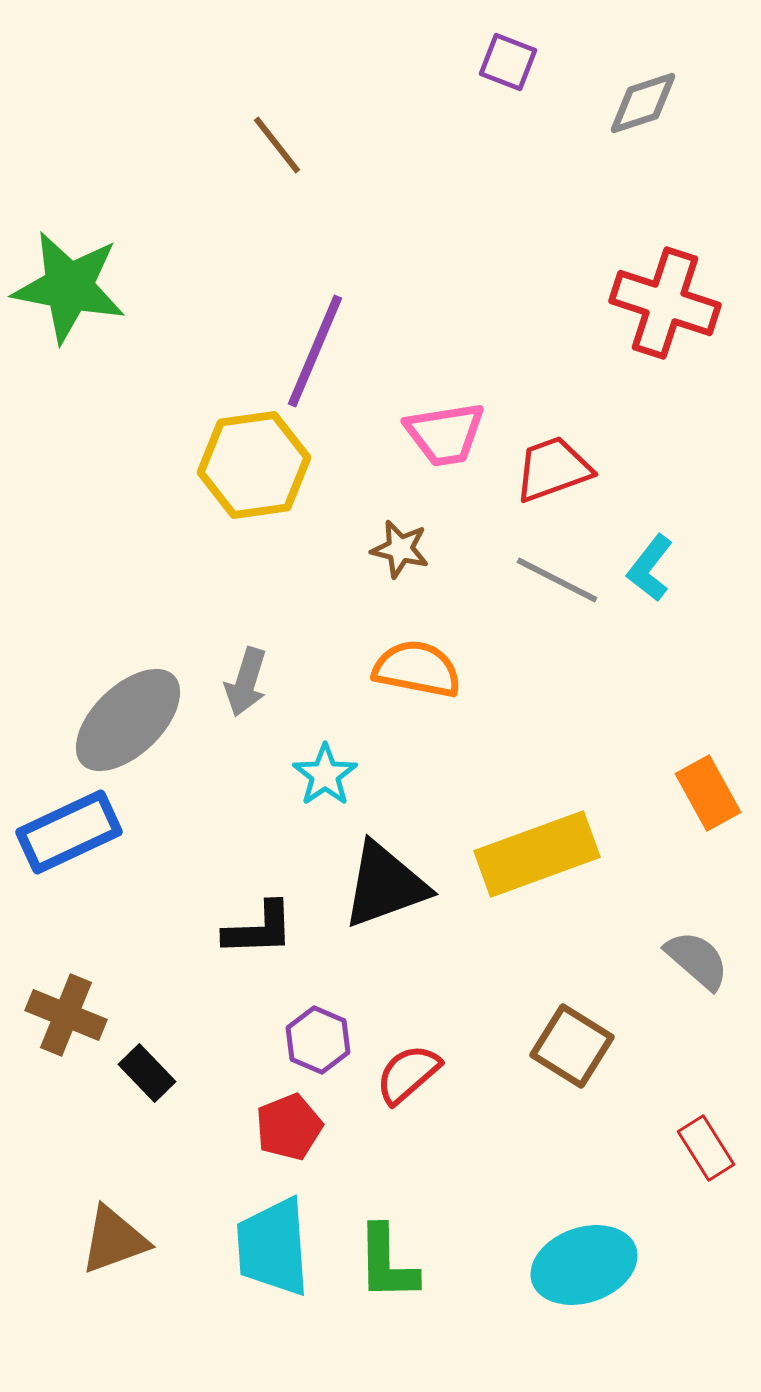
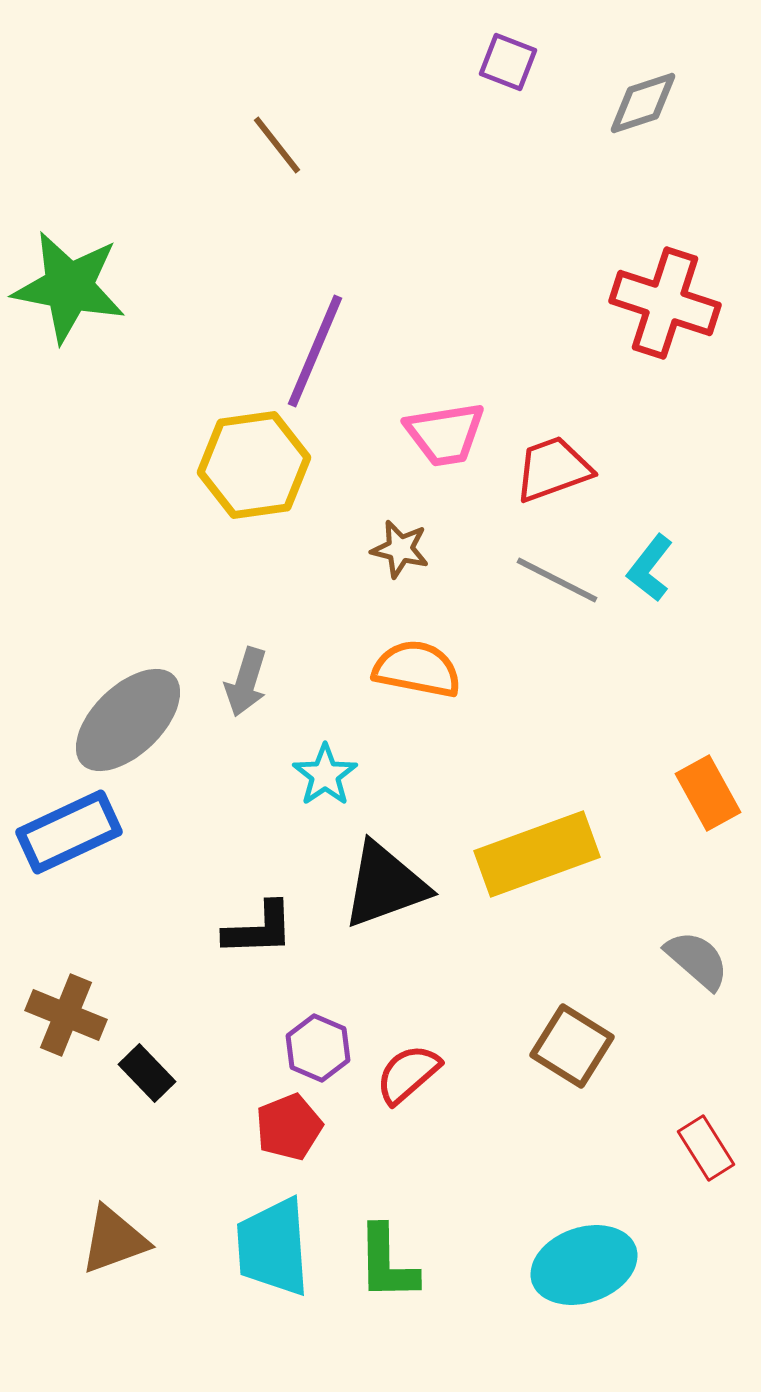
purple hexagon: moved 8 px down
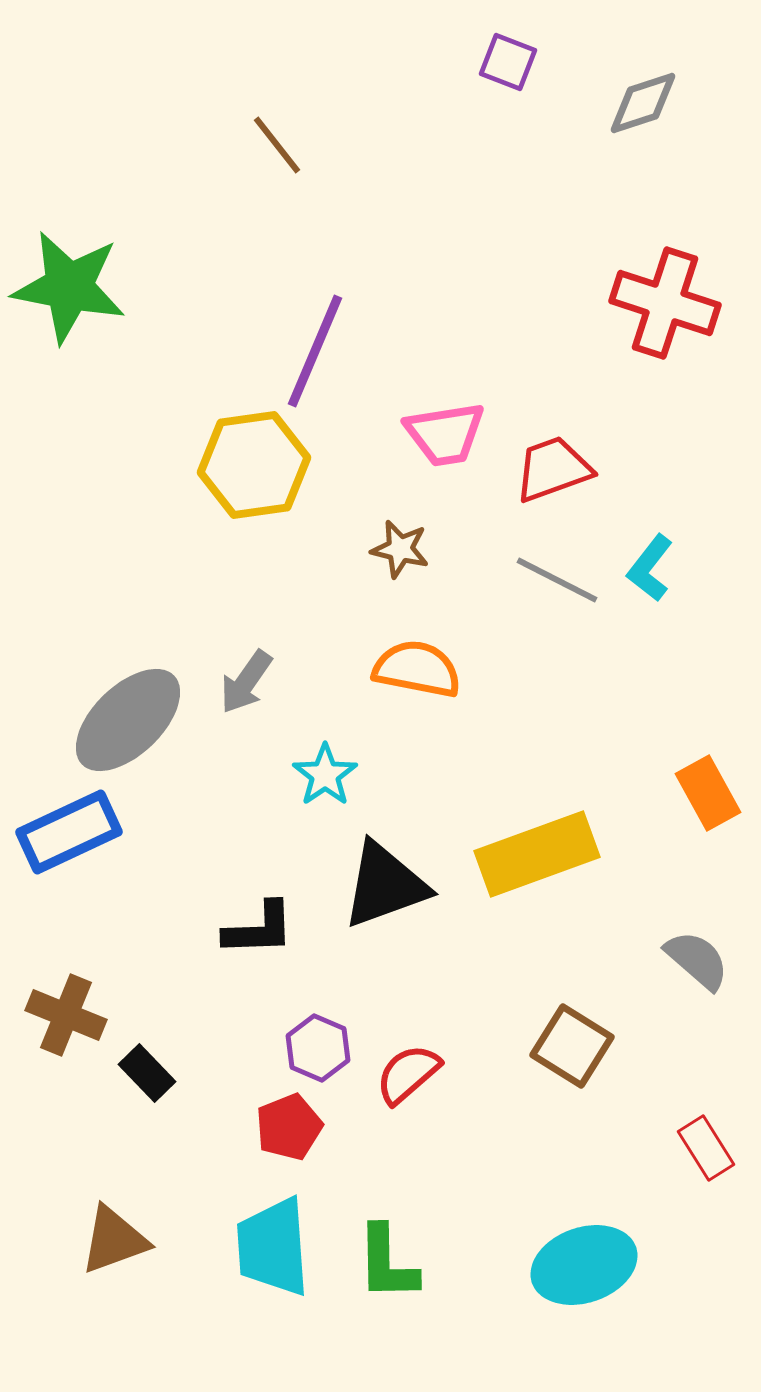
gray arrow: rotated 18 degrees clockwise
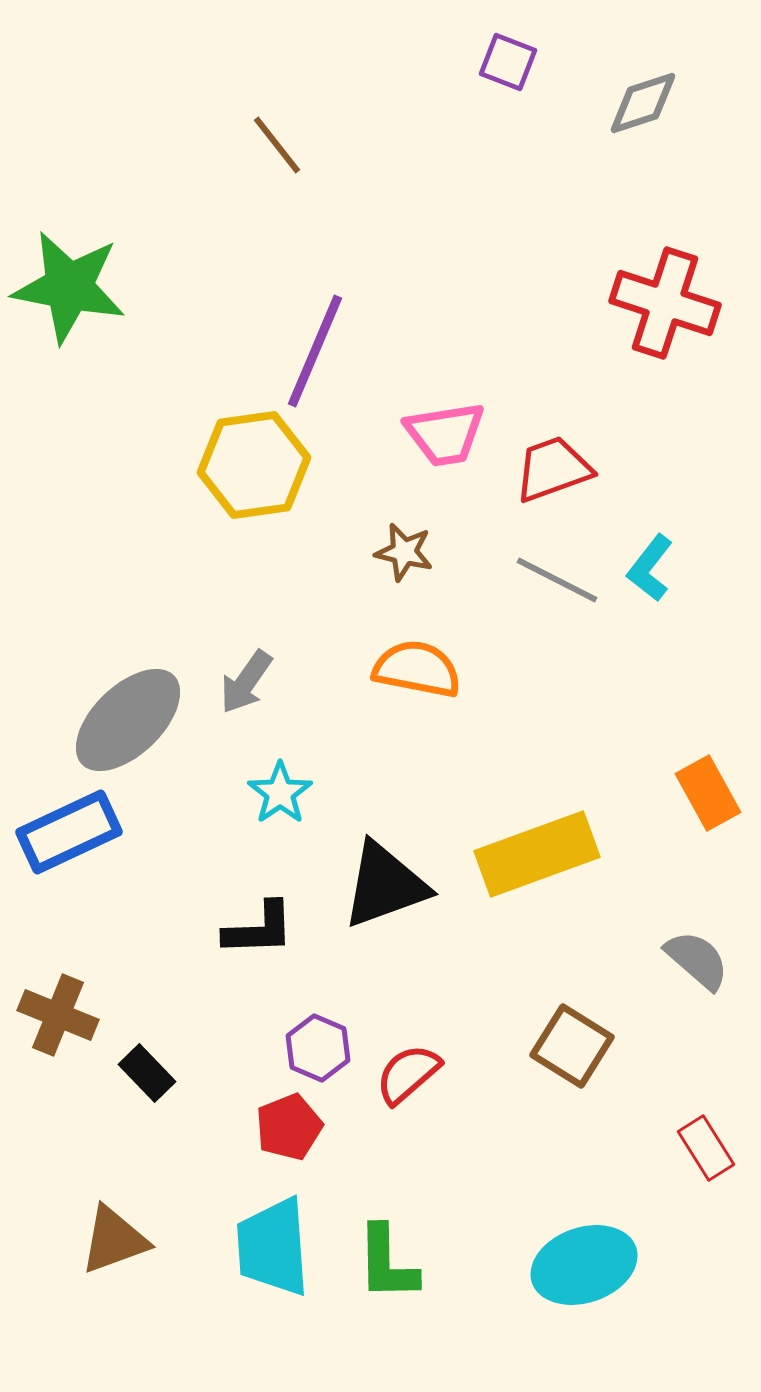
brown star: moved 4 px right, 3 px down
cyan star: moved 45 px left, 18 px down
brown cross: moved 8 px left
